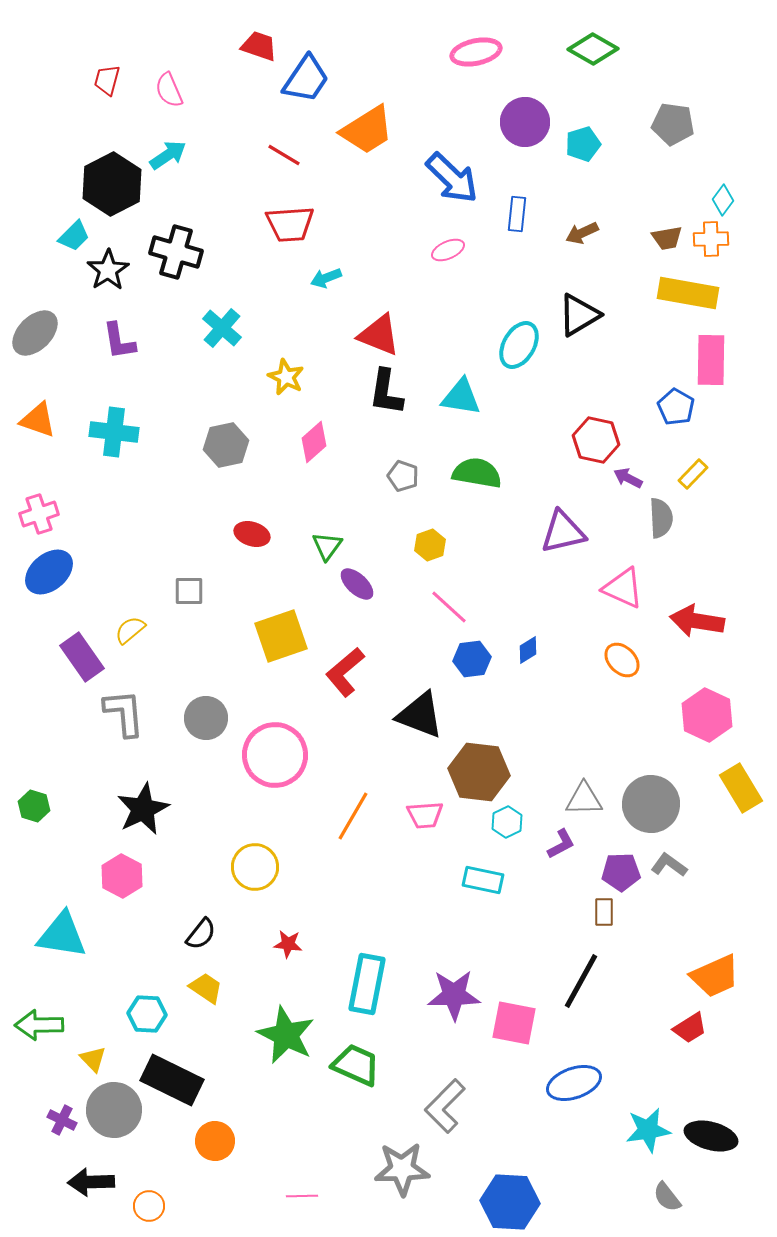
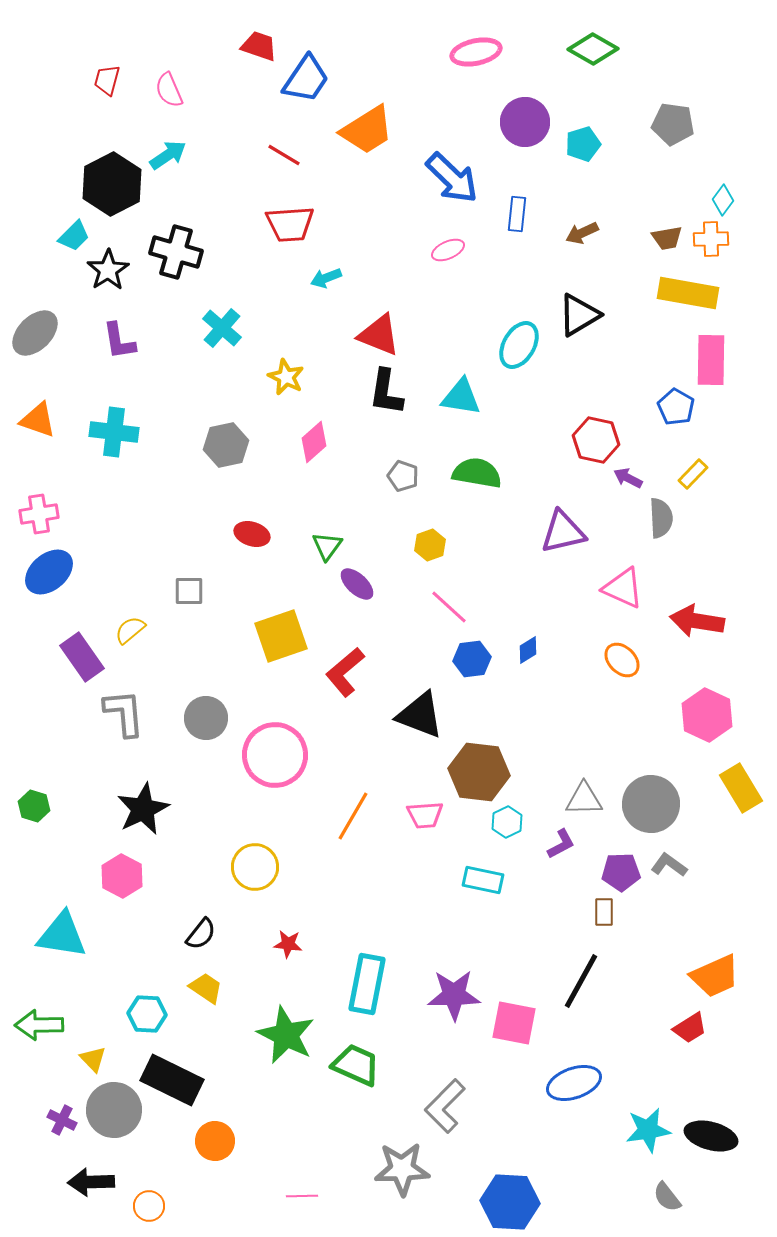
pink cross at (39, 514): rotated 9 degrees clockwise
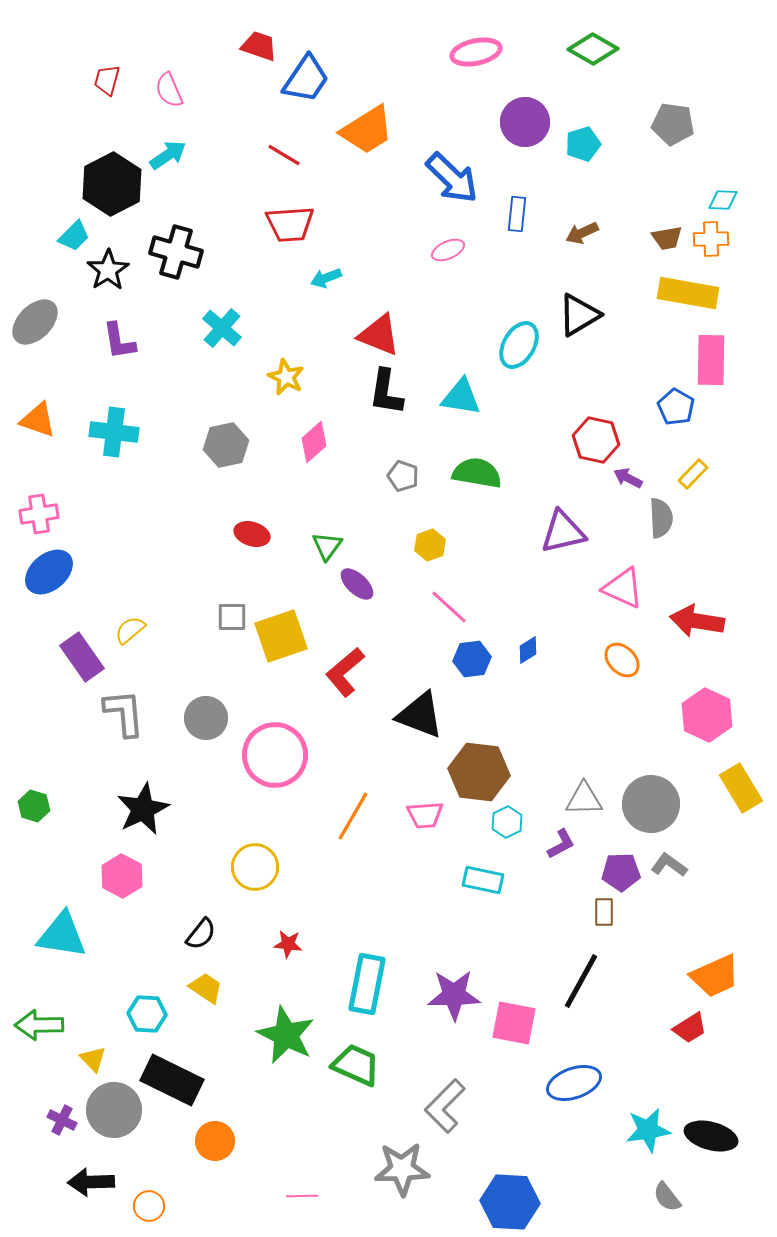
cyan diamond at (723, 200): rotated 56 degrees clockwise
gray ellipse at (35, 333): moved 11 px up
gray square at (189, 591): moved 43 px right, 26 px down
